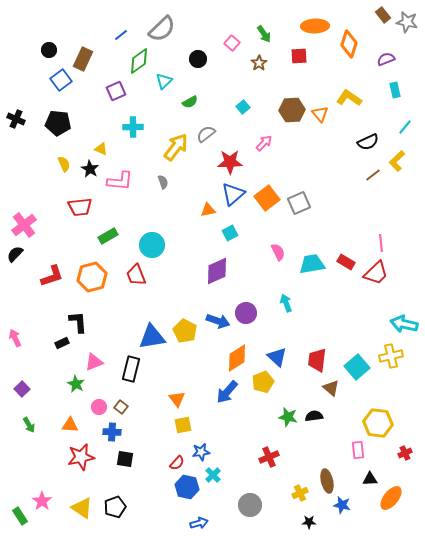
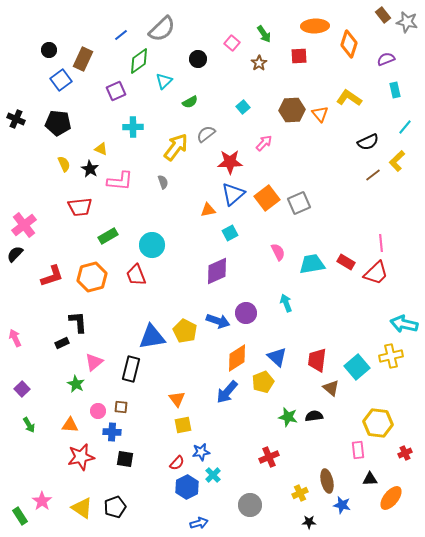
pink triangle at (94, 362): rotated 18 degrees counterclockwise
pink circle at (99, 407): moved 1 px left, 4 px down
brown square at (121, 407): rotated 32 degrees counterclockwise
blue hexagon at (187, 487): rotated 20 degrees clockwise
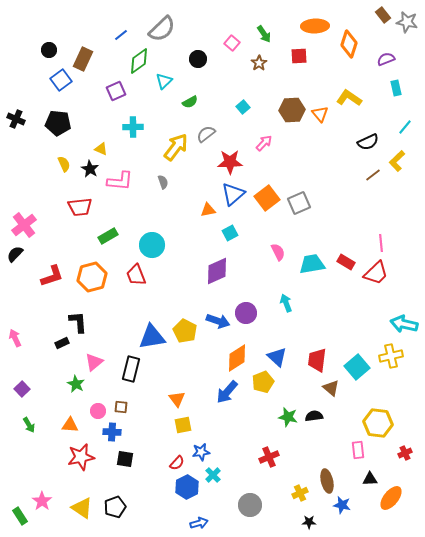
cyan rectangle at (395, 90): moved 1 px right, 2 px up
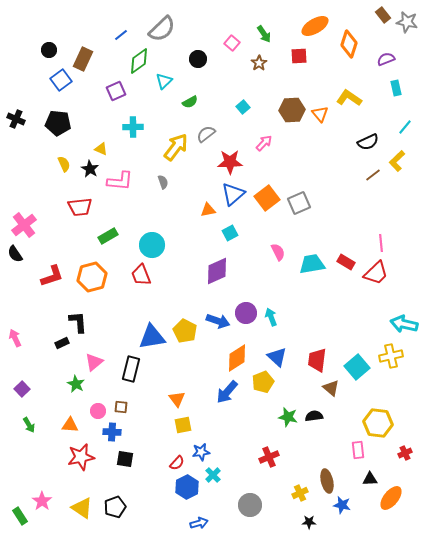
orange ellipse at (315, 26): rotated 28 degrees counterclockwise
black semicircle at (15, 254): rotated 78 degrees counterclockwise
red trapezoid at (136, 275): moved 5 px right
cyan arrow at (286, 303): moved 15 px left, 14 px down
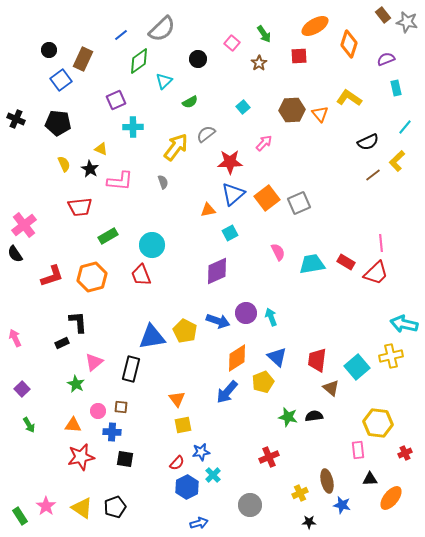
purple square at (116, 91): moved 9 px down
orange triangle at (70, 425): moved 3 px right
pink star at (42, 501): moved 4 px right, 5 px down
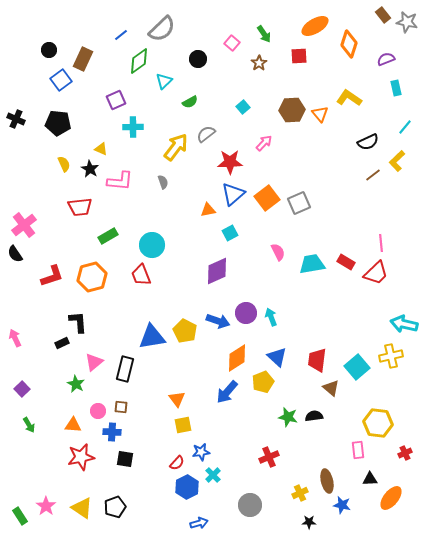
black rectangle at (131, 369): moved 6 px left
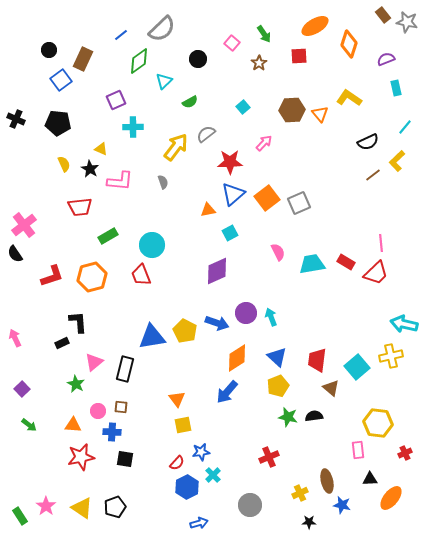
blue arrow at (218, 321): moved 1 px left, 2 px down
yellow pentagon at (263, 382): moved 15 px right, 4 px down
green arrow at (29, 425): rotated 21 degrees counterclockwise
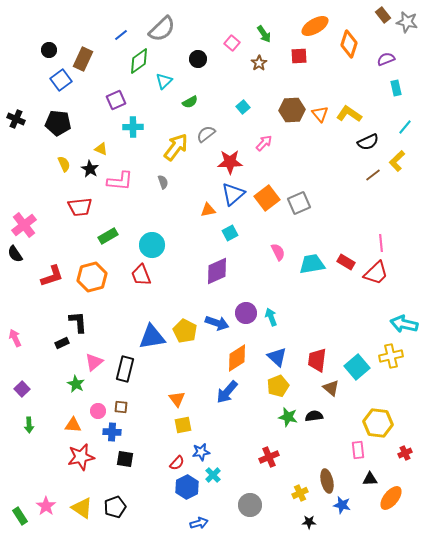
yellow L-shape at (349, 98): moved 16 px down
green arrow at (29, 425): rotated 49 degrees clockwise
